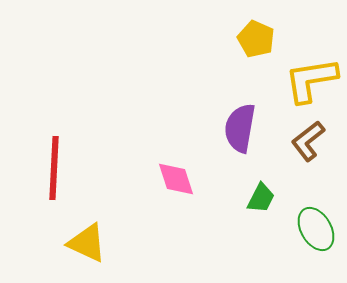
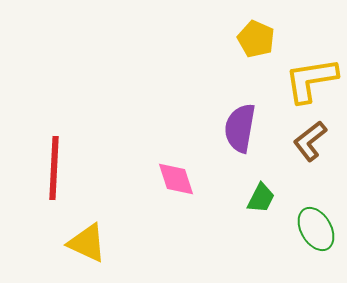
brown L-shape: moved 2 px right
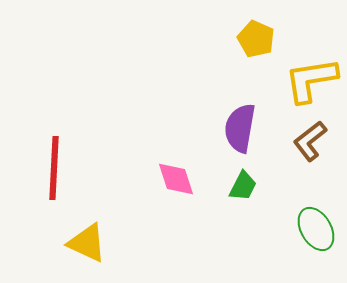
green trapezoid: moved 18 px left, 12 px up
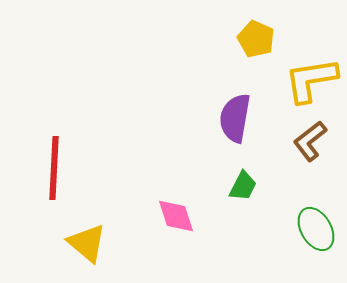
purple semicircle: moved 5 px left, 10 px up
pink diamond: moved 37 px down
yellow triangle: rotated 15 degrees clockwise
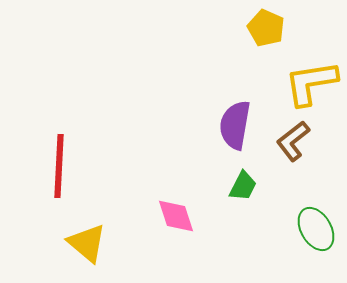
yellow pentagon: moved 10 px right, 11 px up
yellow L-shape: moved 3 px down
purple semicircle: moved 7 px down
brown L-shape: moved 17 px left
red line: moved 5 px right, 2 px up
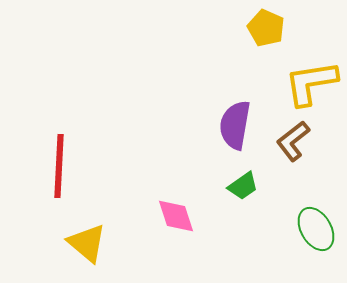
green trapezoid: rotated 28 degrees clockwise
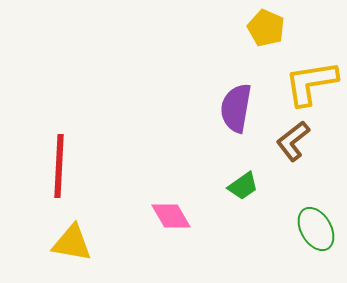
purple semicircle: moved 1 px right, 17 px up
pink diamond: moved 5 px left; rotated 12 degrees counterclockwise
yellow triangle: moved 15 px left; rotated 30 degrees counterclockwise
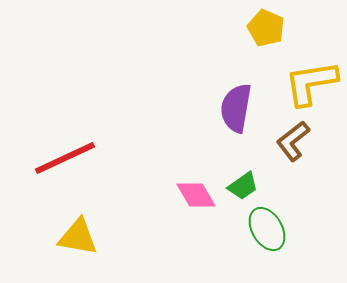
red line: moved 6 px right, 8 px up; rotated 62 degrees clockwise
pink diamond: moved 25 px right, 21 px up
green ellipse: moved 49 px left
yellow triangle: moved 6 px right, 6 px up
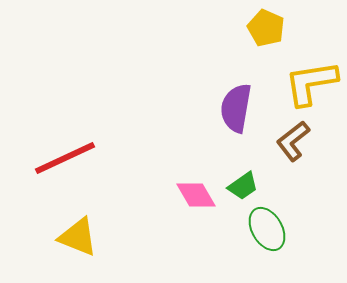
yellow triangle: rotated 12 degrees clockwise
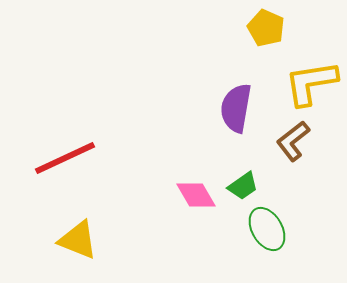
yellow triangle: moved 3 px down
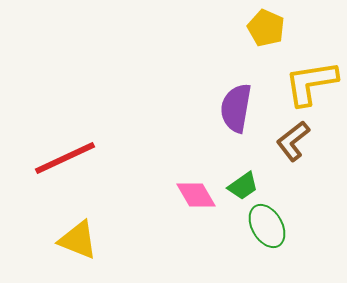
green ellipse: moved 3 px up
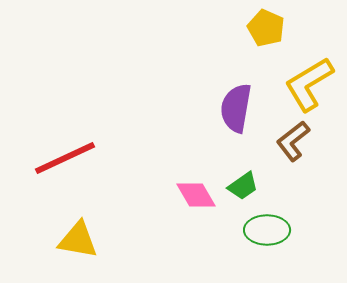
yellow L-shape: moved 2 px left, 1 px down; rotated 22 degrees counterclockwise
green ellipse: moved 4 px down; rotated 60 degrees counterclockwise
yellow triangle: rotated 12 degrees counterclockwise
